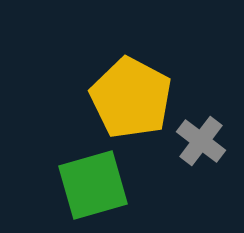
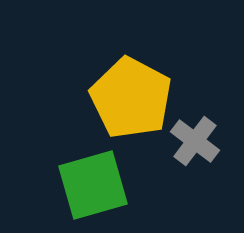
gray cross: moved 6 px left
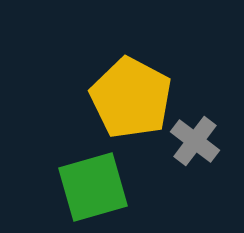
green square: moved 2 px down
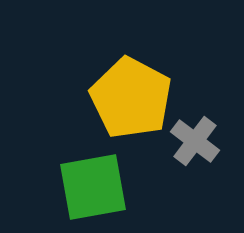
green square: rotated 6 degrees clockwise
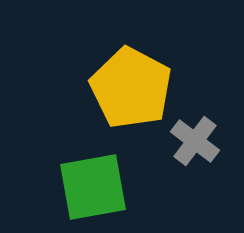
yellow pentagon: moved 10 px up
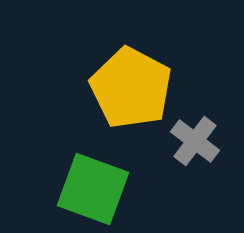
green square: moved 2 px down; rotated 30 degrees clockwise
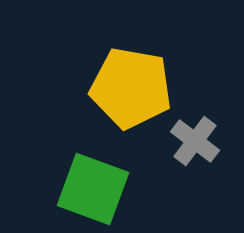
yellow pentagon: rotated 18 degrees counterclockwise
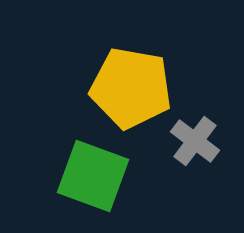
green square: moved 13 px up
